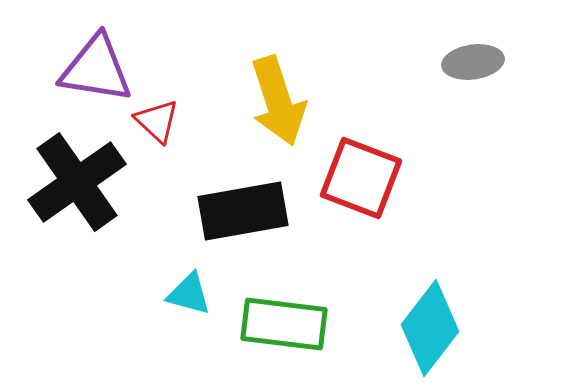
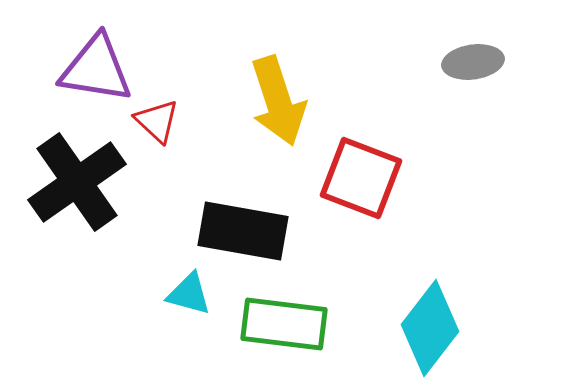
black rectangle: moved 20 px down; rotated 20 degrees clockwise
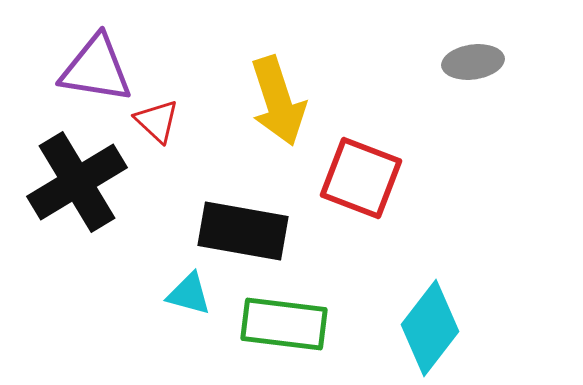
black cross: rotated 4 degrees clockwise
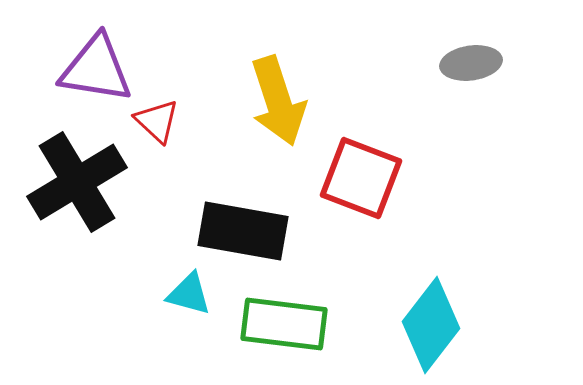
gray ellipse: moved 2 px left, 1 px down
cyan diamond: moved 1 px right, 3 px up
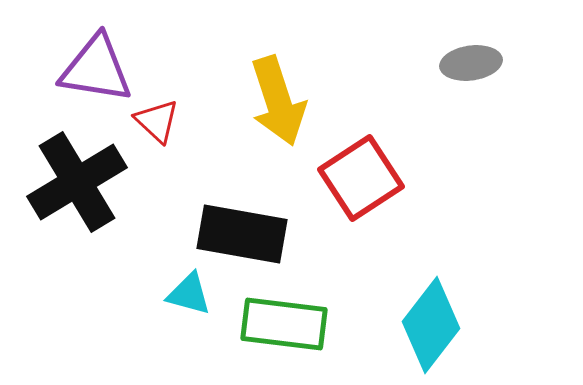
red square: rotated 36 degrees clockwise
black rectangle: moved 1 px left, 3 px down
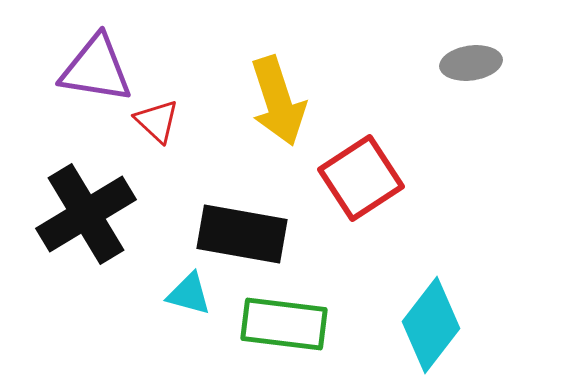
black cross: moved 9 px right, 32 px down
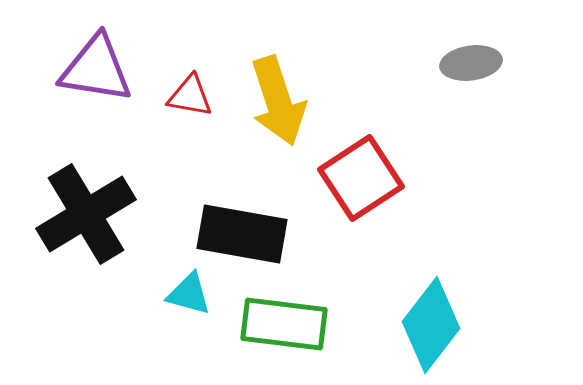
red triangle: moved 33 px right, 25 px up; rotated 33 degrees counterclockwise
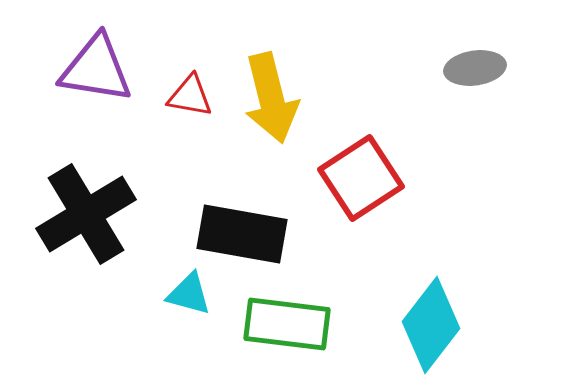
gray ellipse: moved 4 px right, 5 px down
yellow arrow: moved 7 px left, 3 px up; rotated 4 degrees clockwise
green rectangle: moved 3 px right
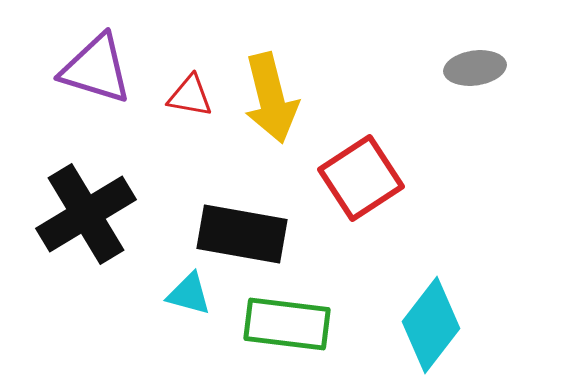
purple triangle: rotated 8 degrees clockwise
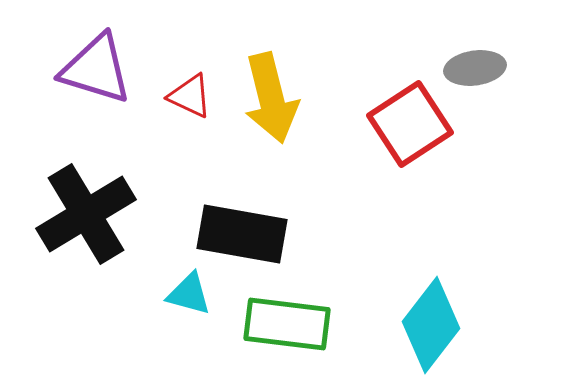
red triangle: rotated 15 degrees clockwise
red square: moved 49 px right, 54 px up
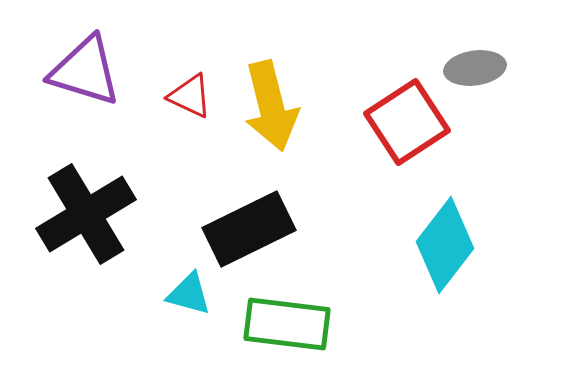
purple triangle: moved 11 px left, 2 px down
yellow arrow: moved 8 px down
red square: moved 3 px left, 2 px up
black rectangle: moved 7 px right, 5 px up; rotated 36 degrees counterclockwise
cyan diamond: moved 14 px right, 80 px up
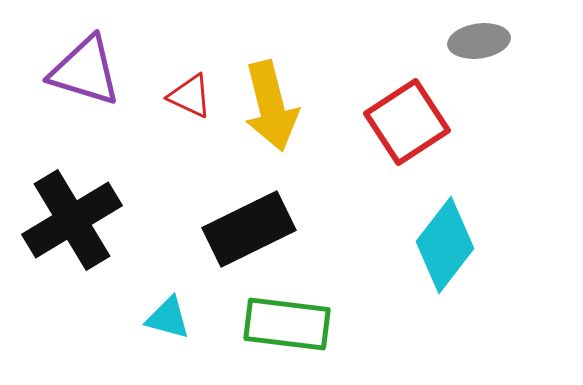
gray ellipse: moved 4 px right, 27 px up
black cross: moved 14 px left, 6 px down
cyan triangle: moved 21 px left, 24 px down
